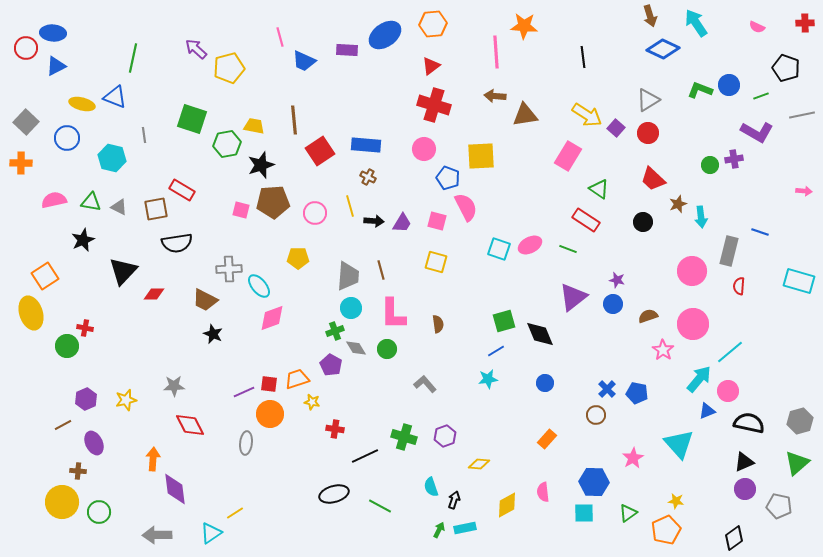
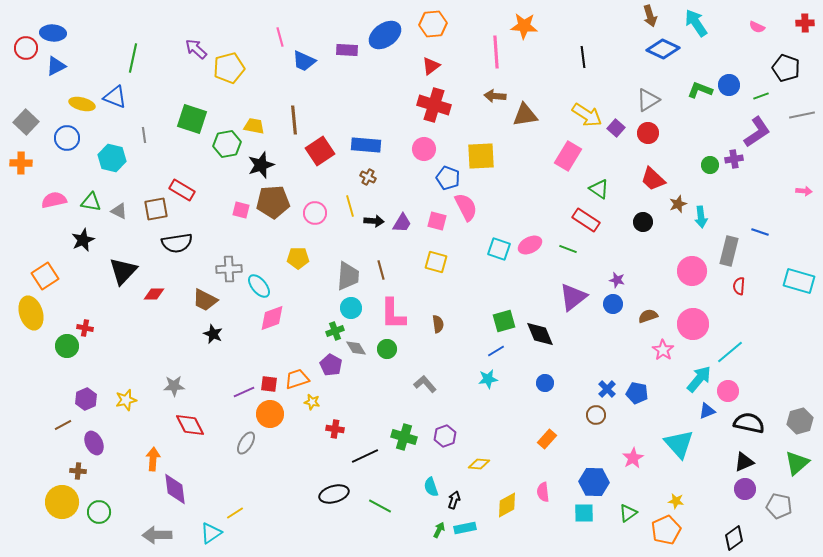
purple L-shape at (757, 132): rotated 64 degrees counterclockwise
gray triangle at (119, 207): moved 4 px down
gray ellipse at (246, 443): rotated 25 degrees clockwise
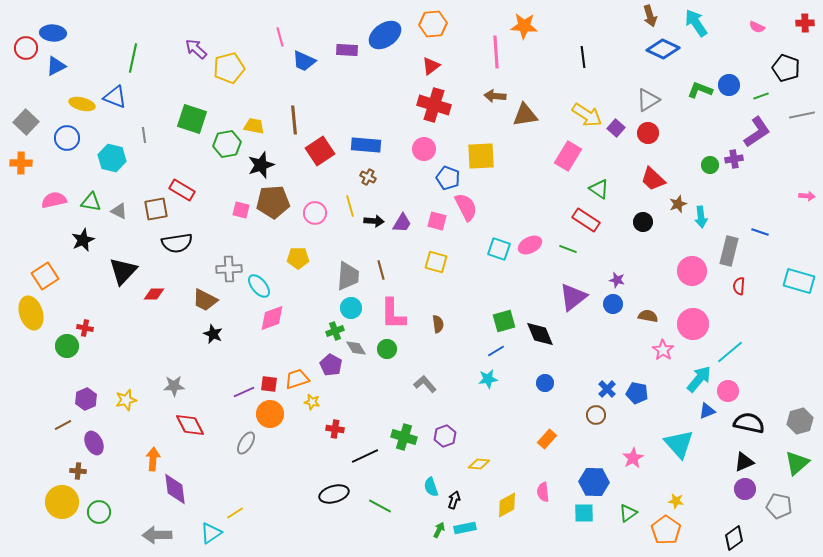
pink arrow at (804, 191): moved 3 px right, 5 px down
brown semicircle at (648, 316): rotated 30 degrees clockwise
orange pentagon at (666, 530): rotated 12 degrees counterclockwise
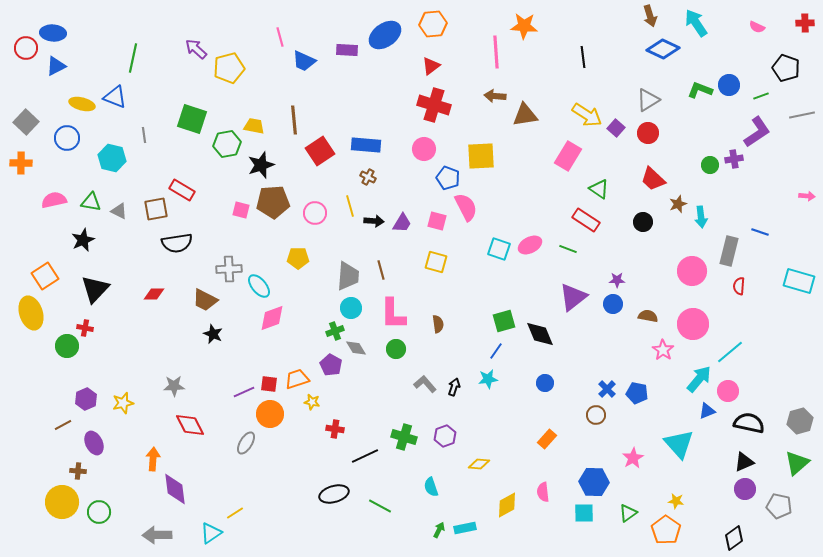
black triangle at (123, 271): moved 28 px left, 18 px down
purple star at (617, 280): rotated 14 degrees counterclockwise
green circle at (387, 349): moved 9 px right
blue line at (496, 351): rotated 24 degrees counterclockwise
yellow star at (126, 400): moved 3 px left, 3 px down
black arrow at (454, 500): moved 113 px up
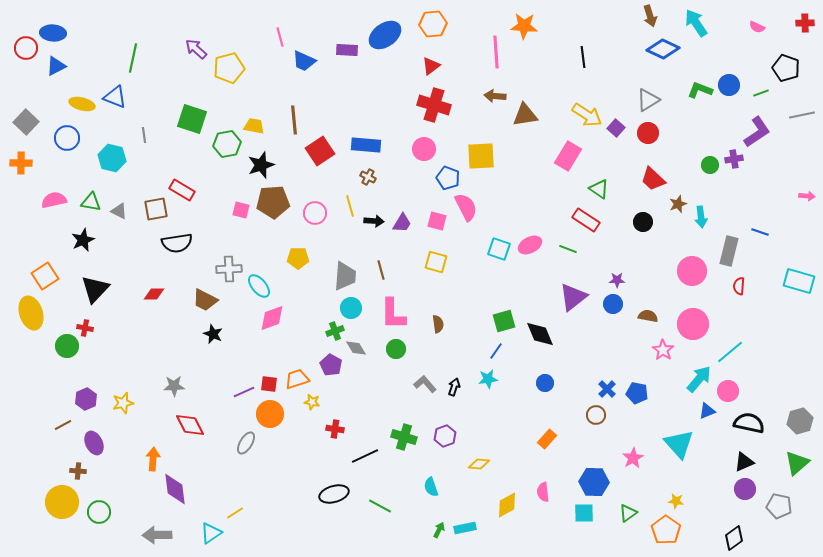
green line at (761, 96): moved 3 px up
gray trapezoid at (348, 276): moved 3 px left
